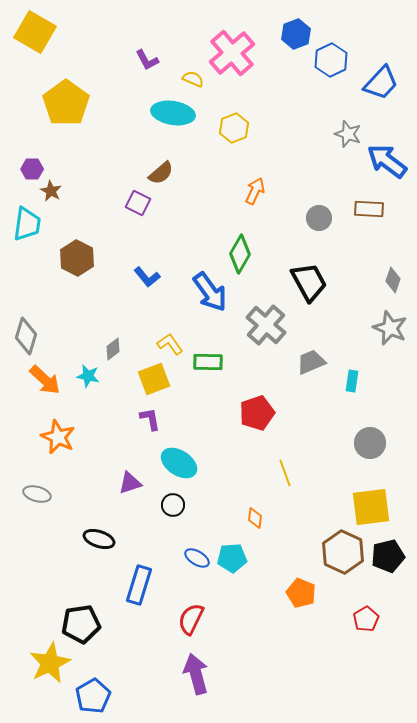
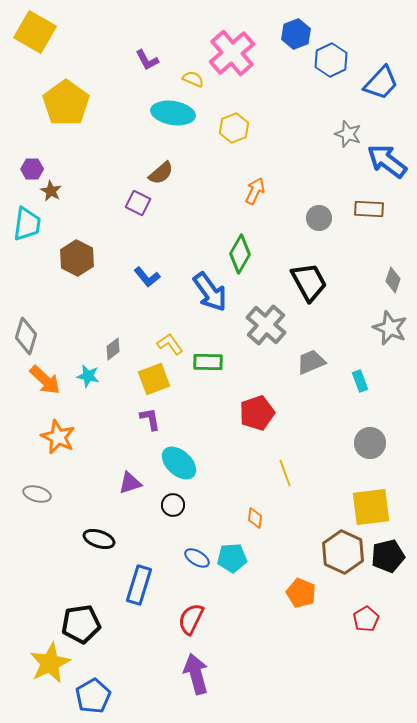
cyan rectangle at (352, 381): moved 8 px right; rotated 30 degrees counterclockwise
cyan ellipse at (179, 463): rotated 9 degrees clockwise
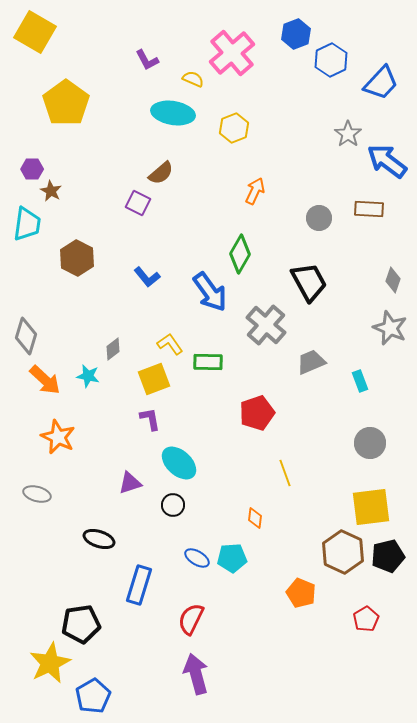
gray star at (348, 134): rotated 16 degrees clockwise
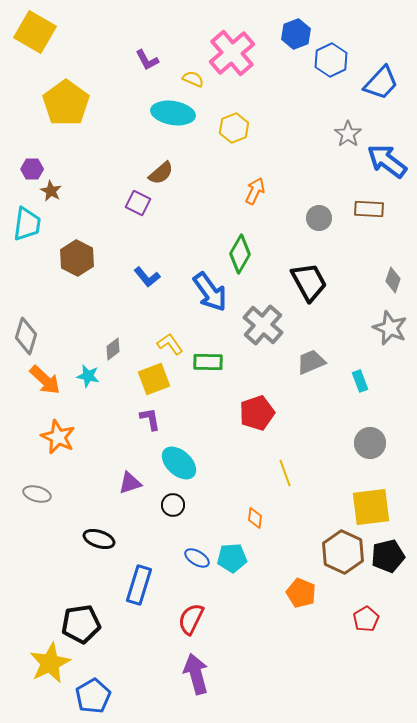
gray cross at (266, 325): moved 3 px left
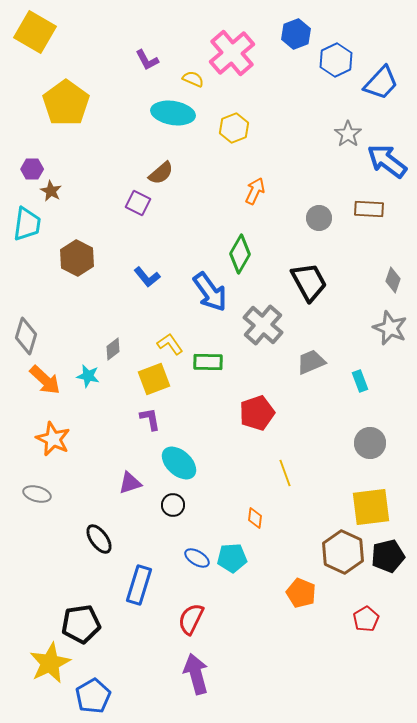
blue hexagon at (331, 60): moved 5 px right
orange star at (58, 437): moved 5 px left, 2 px down
black ellipse at (99, 539): rotated 36 degrees clockwise
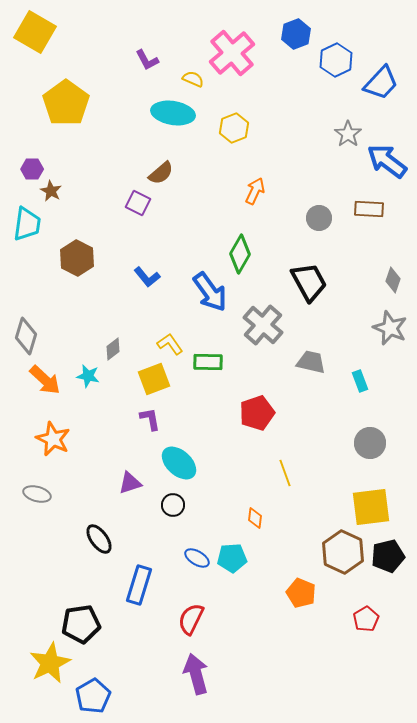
gray trapezoid at (311, 362): rotated 36 degrees clockwise
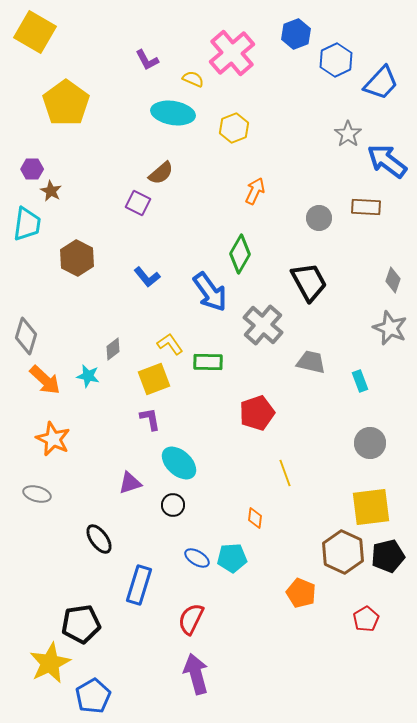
brown rectangle at (369, 209): moved 3 px left, 2 px up
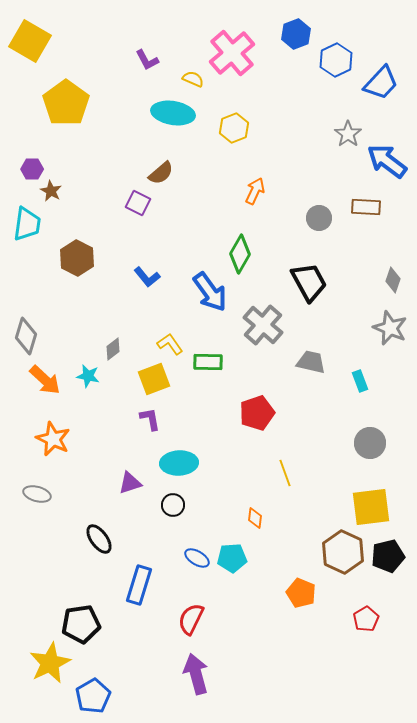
yellow square at (35, 32): moved 5 px left, 9 px down
cyan ellipse at (179, 463): rotated 45 degrees counterclockwise
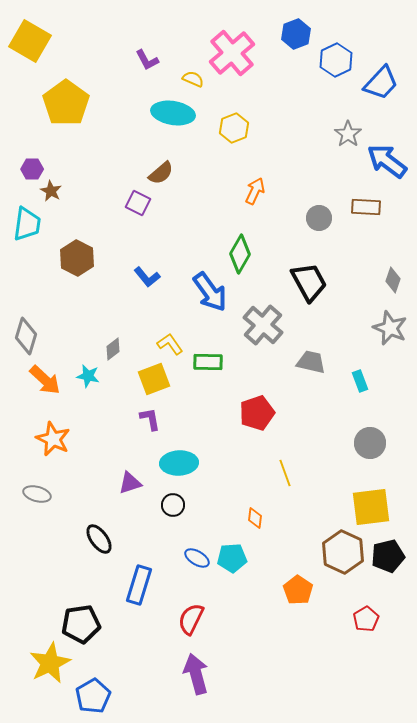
orange pentagon at (301, 593): moved 3 px left, 3 px up; rotated 12 degrees clockwise
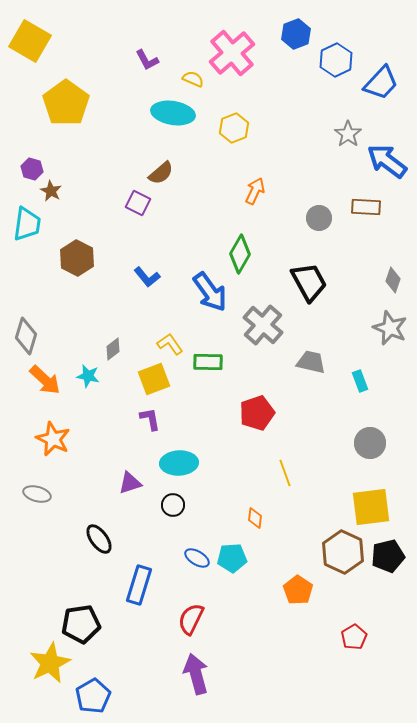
purple hexagon at (32, 169): rotated 15 degrees clockwise
red pentagon at (366, 619): moved 12 px left, 18 px down
